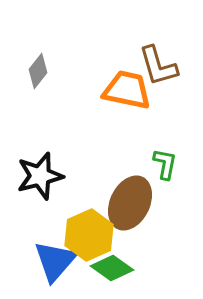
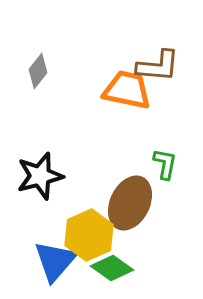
brown L-shape: rotated 69 degrees counterclockwise
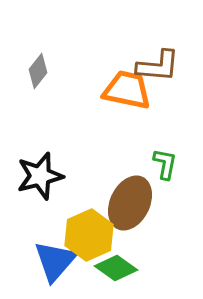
green diamond: moved 4 px right
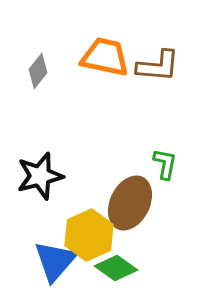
orange trapezoid: moved 22 px left, 33 px up
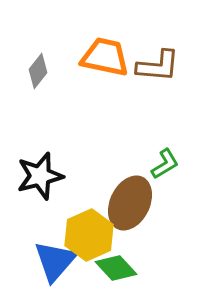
green L-shape: rotated 48 degrees clockwise
green diamond: rotated 12 degrees clockwise
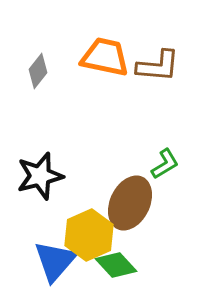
green diamond: moved 3 px up
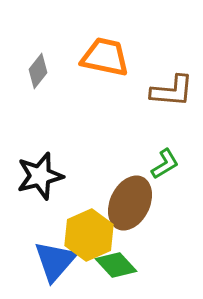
brown L-shape: moved 14 px right, 25 px down
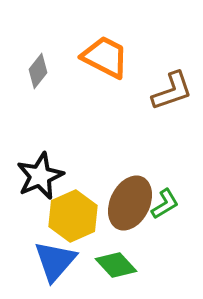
orange trapezoid: rotated 15 degrees clockwise
brown L-shape: rotated 24 degrees counterclockwise
green L-shape: moved 40 px down
black star: rotated 9 degrees counterclockwise
yellow hexagon: moved 16 px left, 19 px up
